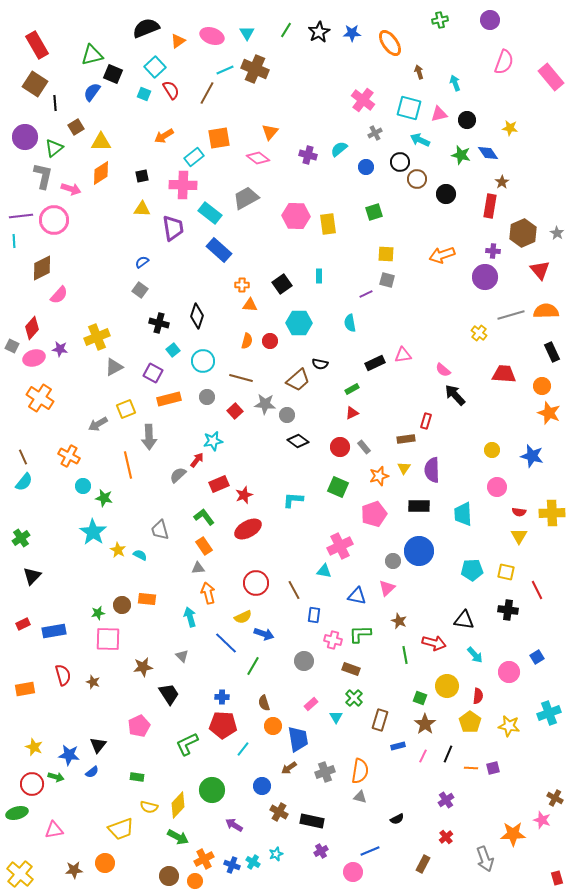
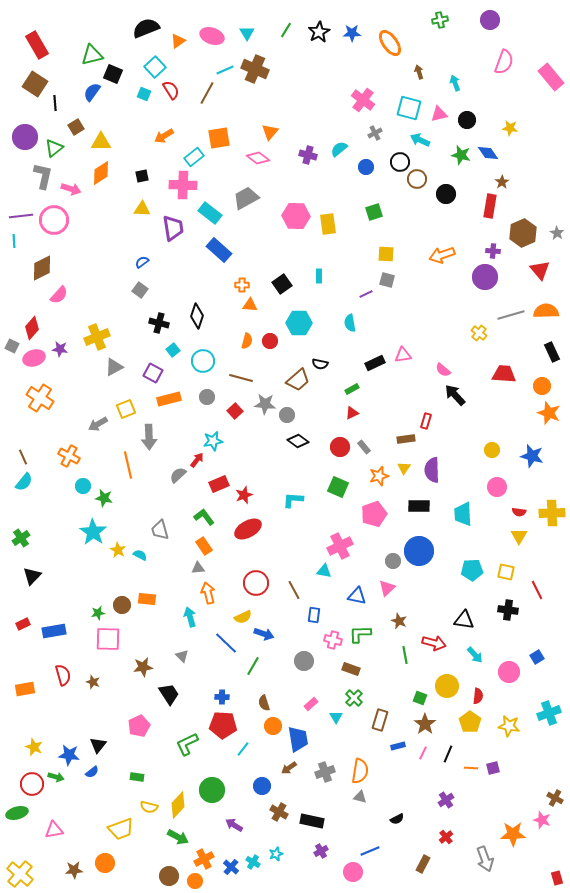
pink line at (423, 756): moved 3 px up
blue cross at (232, 865): moved 1 px left, 2 px down; rotated 21 degrees clockwise
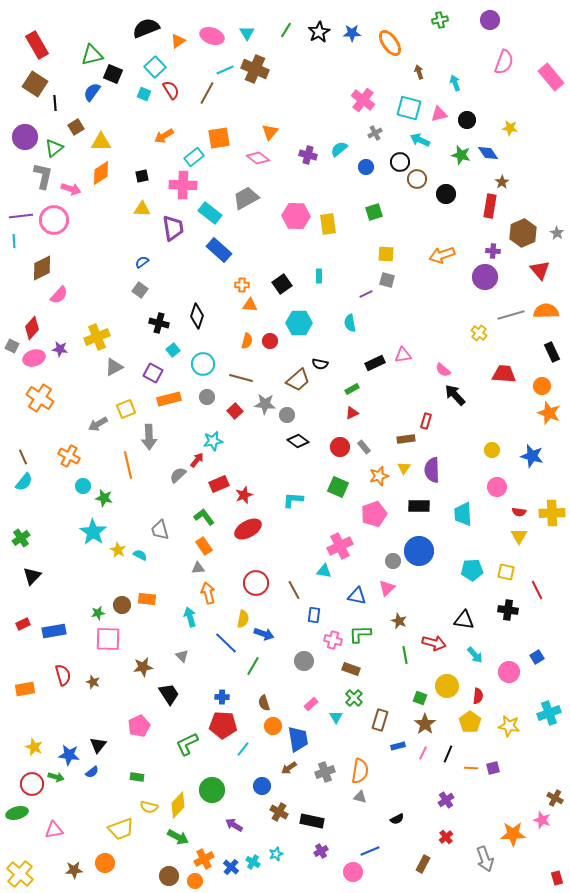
cyan circle at (203, 361): moved 3 px down
yellow semicircle at (243, 617): moved 2 px down; rotated 54 degrees counterclockwise
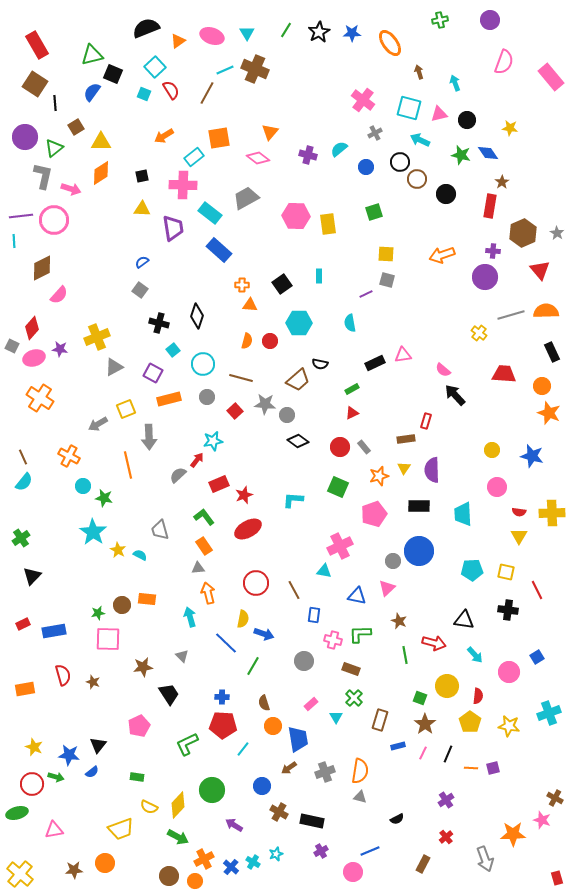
yellow semicircle at (149, 807): rotated 12 degrees clockwise
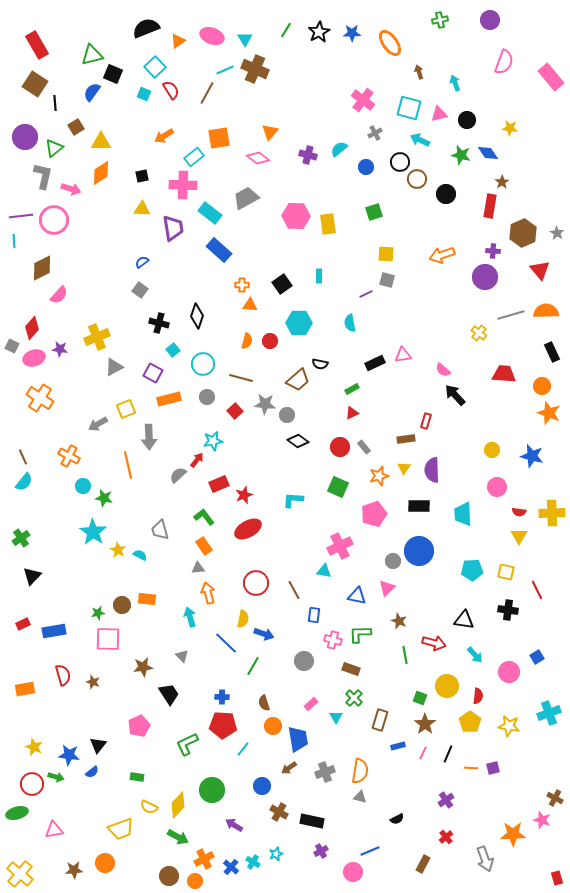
cyan triangle at (247, 33): moved 2 px left, 6 px down
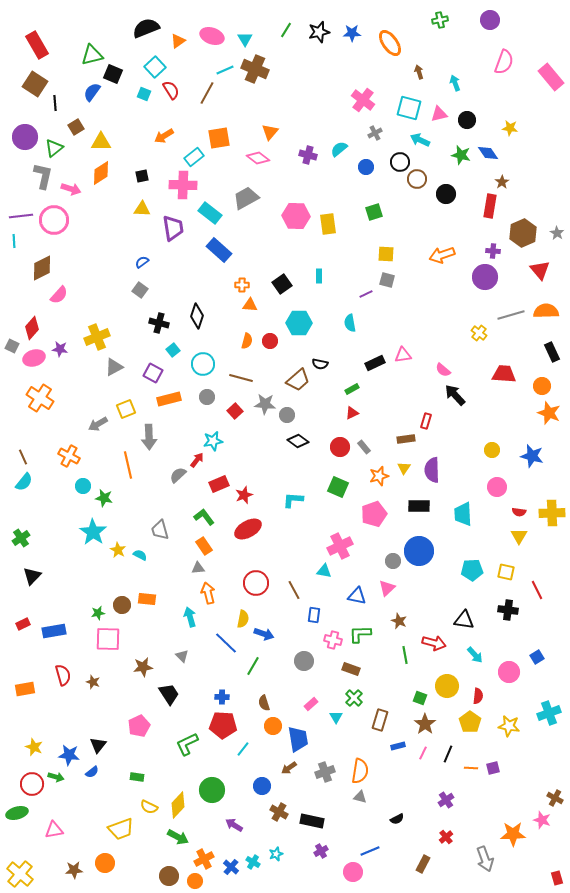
black star at (319, 32): rotated 15 degrees clockwise
